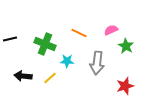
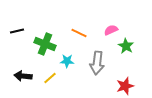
black line: moved 7 px right, 8 px up
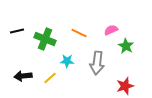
green cross: moved 5 px up
black arrow: rotated 12 degrees counterclockwise
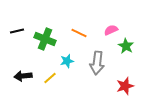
cyan star: rotated 16 degrees counterclockwise
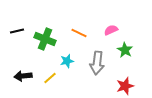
green star: moved 1 px left, 4 px down
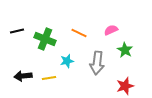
yellow line: moved 1 px left; rotated 32 degrees clockwise
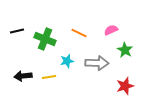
gray arrow: rotated 95 degrees counterclockwise
yellow line: moved 1 px up
